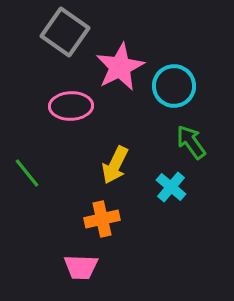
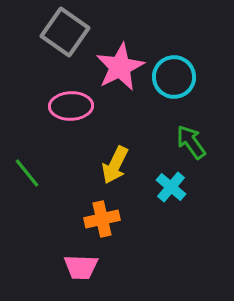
cyan circle: moved 9 px up
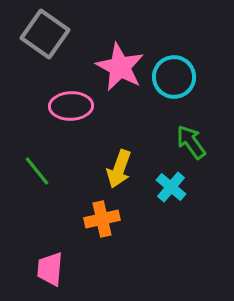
gray square: moved 20 px left, 2 px down
pink star: rotated 18 degrees counterclockwise
yellow arrow: moved 4 px right, 4 px down; rotated 6 degrees counterclockwise
green line: moved 10 px right, 2 px up
pink trapezoid: moved 31 px left, 2 px down; rotated 93 degrees clockwise
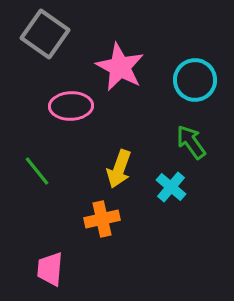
cyan circle: moved 21 px right, 3 px down
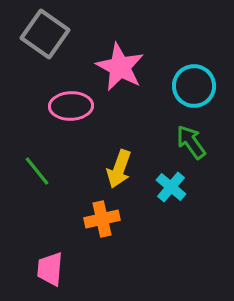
cyan circle: moved 1 px left, 6 px down
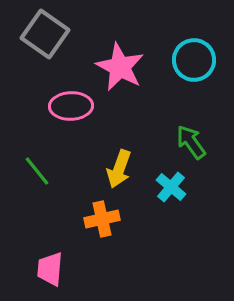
cyan circle: moved 26 px up
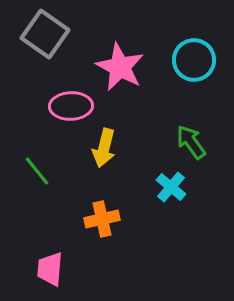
yellow arrow: moved 15 px left, 21 px up; rotated 6 degrees counterclockwise
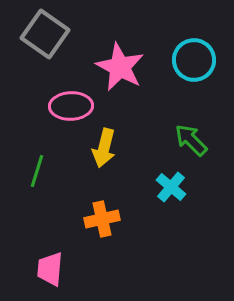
green arrow: moved 2 px up; rotated 9 degrees counterclockwise
green line: rotated 56 degrees clockwise
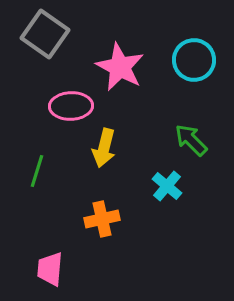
cyan cross: moved 4 px left, 1 px up
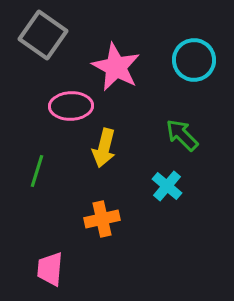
gray square: moved 2 px left, 1 px down
pink star: moved 4 px left
green arrow: moved 9 px left, 5 px up
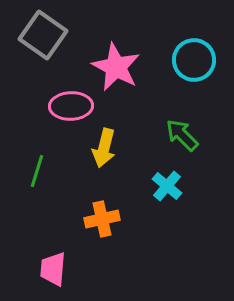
pink trapezoid: moved 3 px right
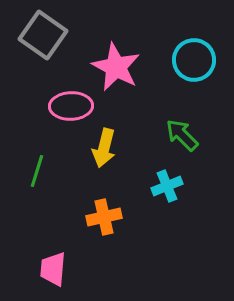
cyan cross: rotated 28 degrees clockwise
orange cross: moved 2 px right, 2 px up
